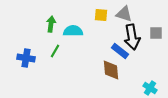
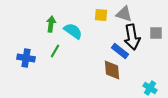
cyan semicircle: rotated 36 degrees clockwise
brown diamond: moved 1 px right
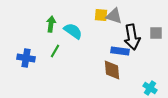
gray triangle: moved 10 px left, 2 px down
blue rectangle: rotated 30 degrees counterclockwise
